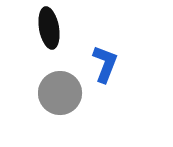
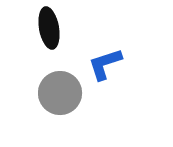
blue L-shape: rotated 129 degrees counterclockwise
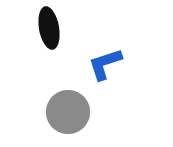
gray circle: moved 8 px right, 19 px down
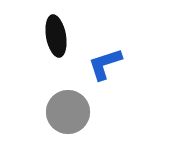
black ellipse: moved 7 px right, 8 px down
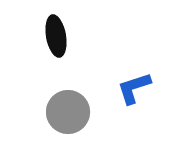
blue L-shape: moved 29 px right, 24 px down
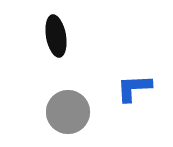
blue L-shape: rotated 15 degrees clockwise
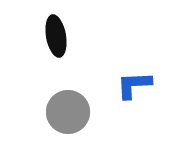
blue L-shape: moved 3 px up
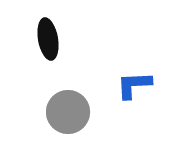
black ellipse: moved 8 px left, 3 px down
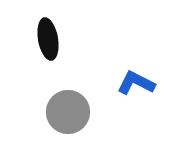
blue L-shape: moved 2 px right, 2 px up; rotated 30 degrees clockwise
